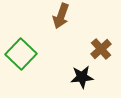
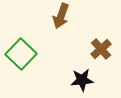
black star: moved 3 px down
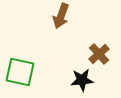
brown cross: moved 2 px left, 5 px down
green square: moved 1 px left, 18 px down; rotated 32 degrees counterclockwise
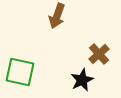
brown arrow: moved 4 px left
black star: rotated 20 degrees counterclockwise
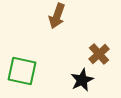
green square: moved 2 px right, 1 px up
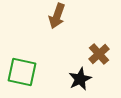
green square: moved 1 px down
black star: moved 2 px left, 1 px up
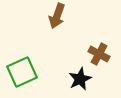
brown cross: rotated 20 degrees counterclockwise
green square: rotated 36 degrees counterclockwise
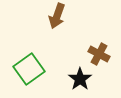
green square: moved 7 px right, 3 px up; rotated 12 degrees counterclockwise
black star: rotated 10 degrees counterclockwise
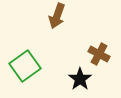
green square: moved 4 px left, 3 px up
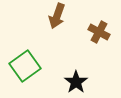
brown cross: moved 22 px up
black star: moved 4 px left, 3 px down
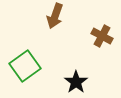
brown arrow: moved 2 px left
brown cross: moved 3 px right, 4 px down
